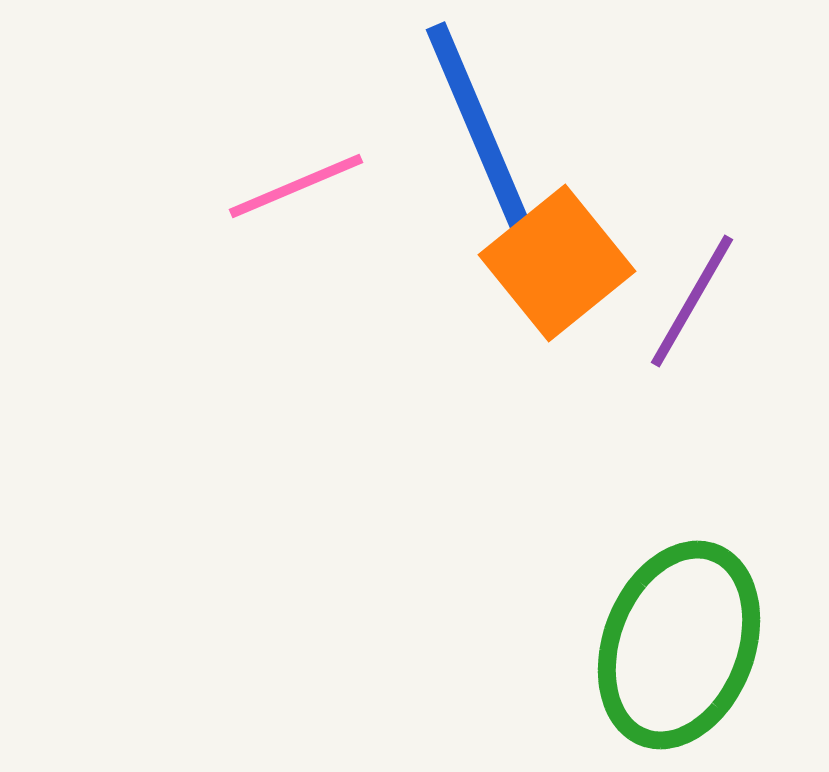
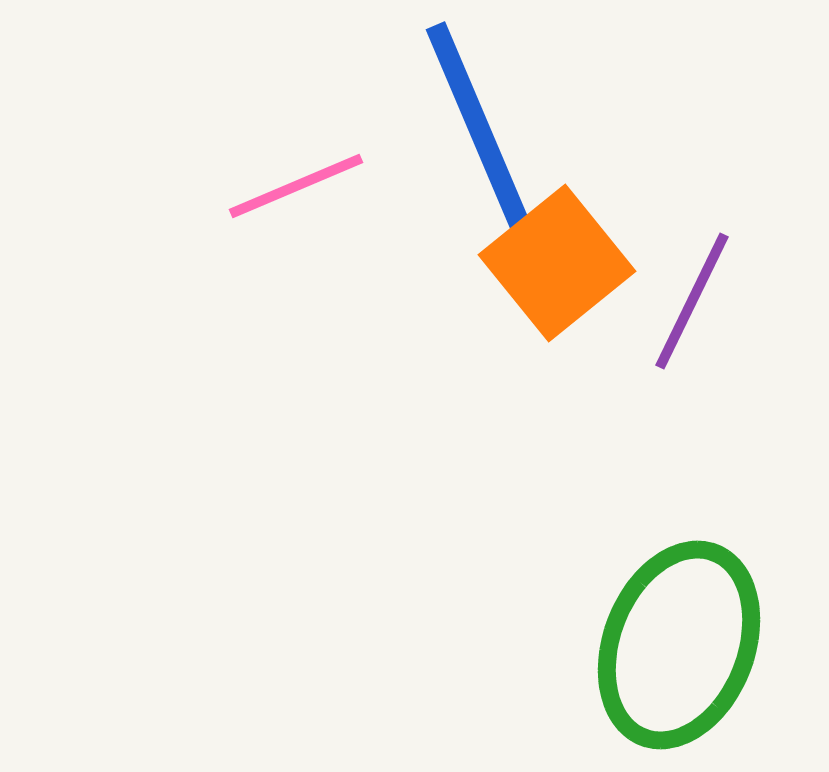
purple line: rotated 4 degrees counterclockwise
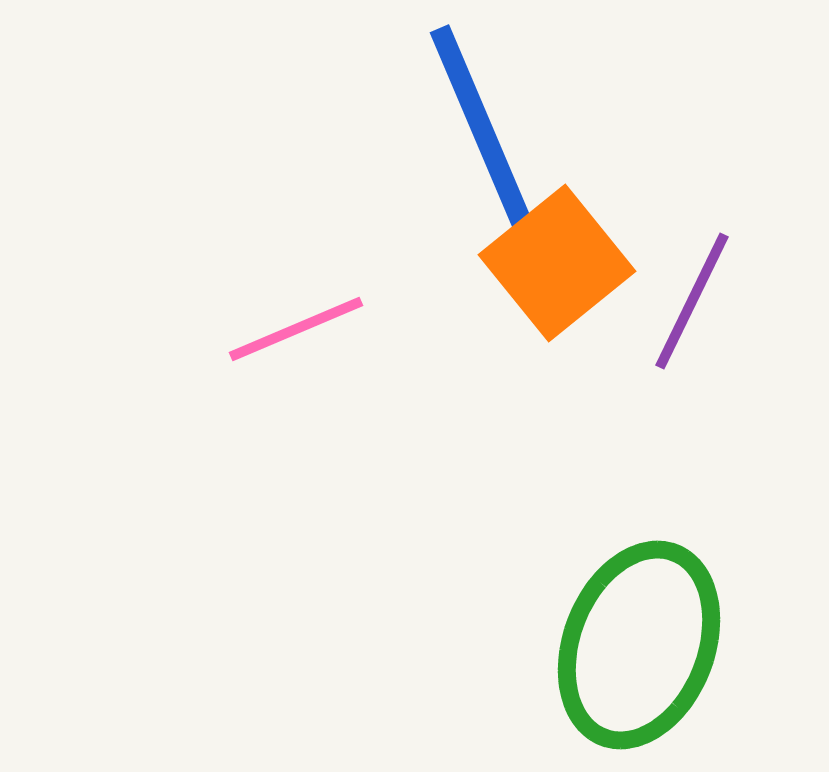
blue line: moved 4 px right, 3 px down
pink line: moved 143 px down
green ellipse: moved 40 px left
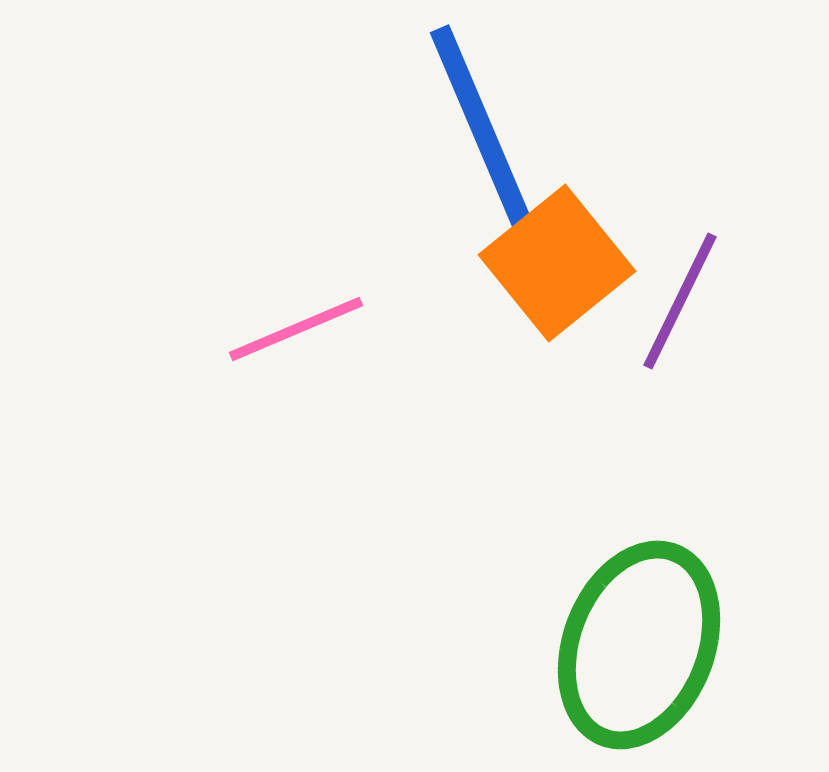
purple line: moved 12 px left
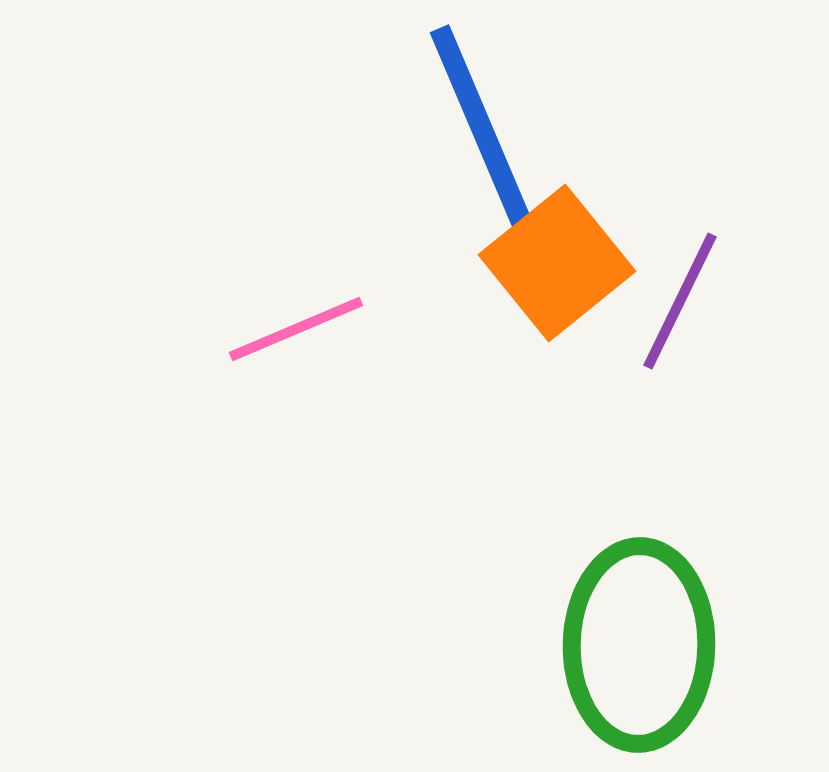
green ellipse: rotated 20 degrees counterclockwise
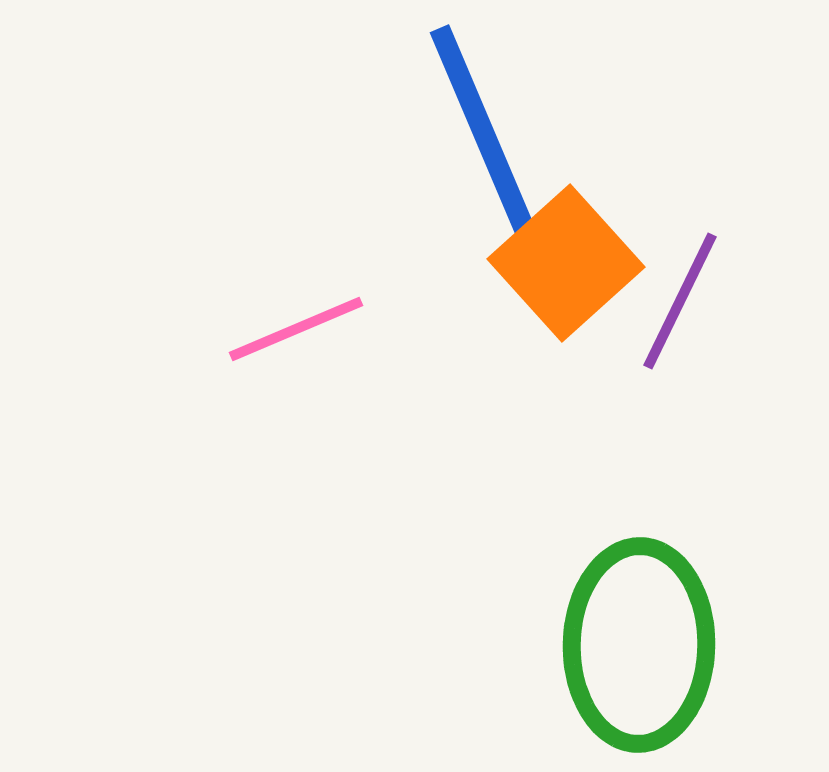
orange square: moved 9 px right; rotated 3 degrees counterclockwise
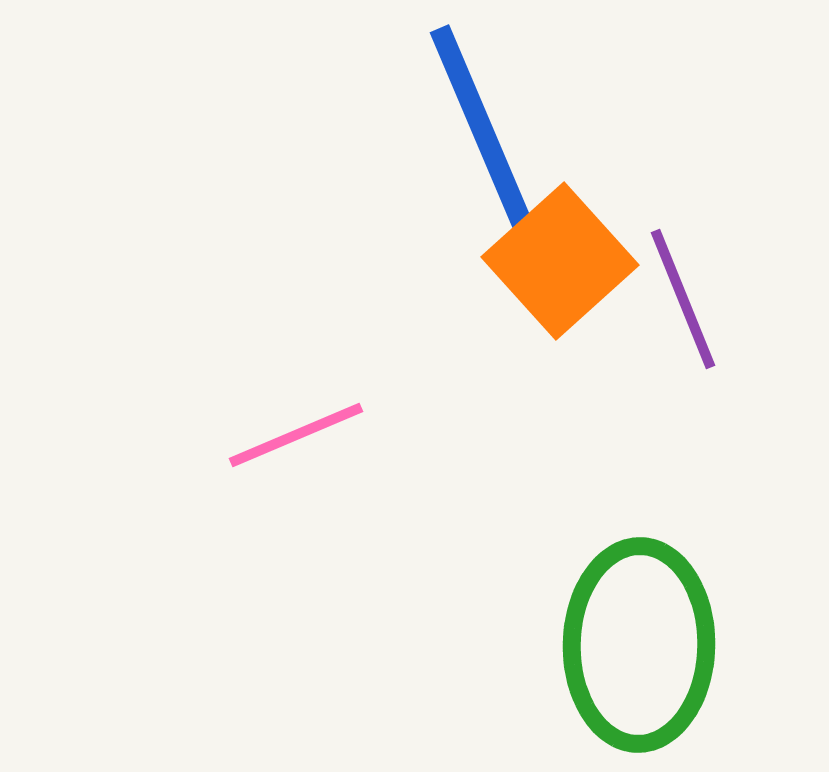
orange square: moved 6 px left, 2 px up
purple line: moved 3 px right, 2 px up; rotated 48 degrees counterclockwise
pink line: moved 106 px down
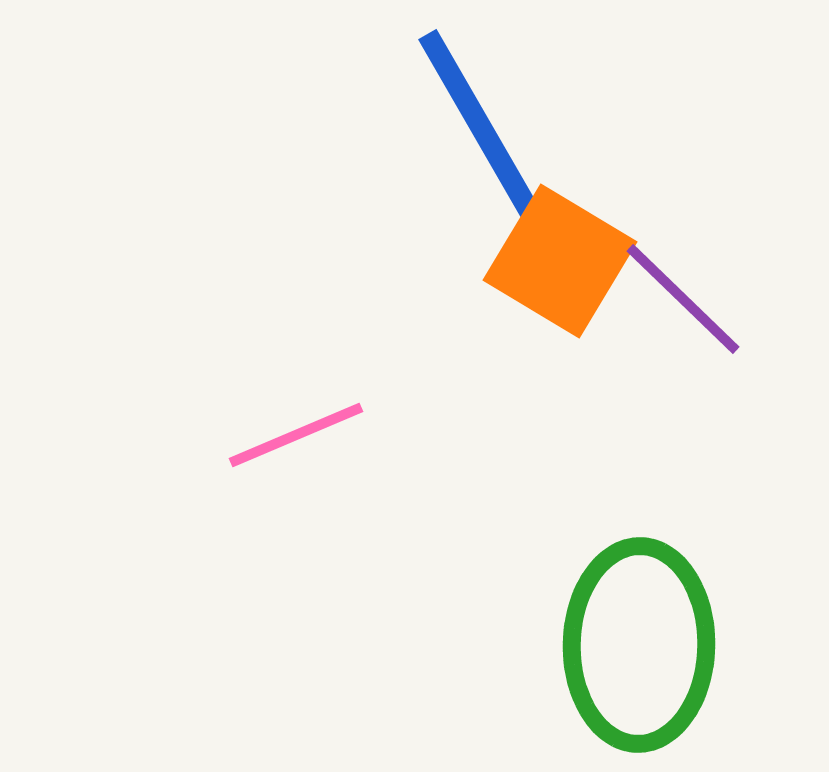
blue line: rotated 7 degrees counterclockwise
orange square: rotated 17 degrees counterclockwise
purple line: rotated 24 degrees counterclockwise
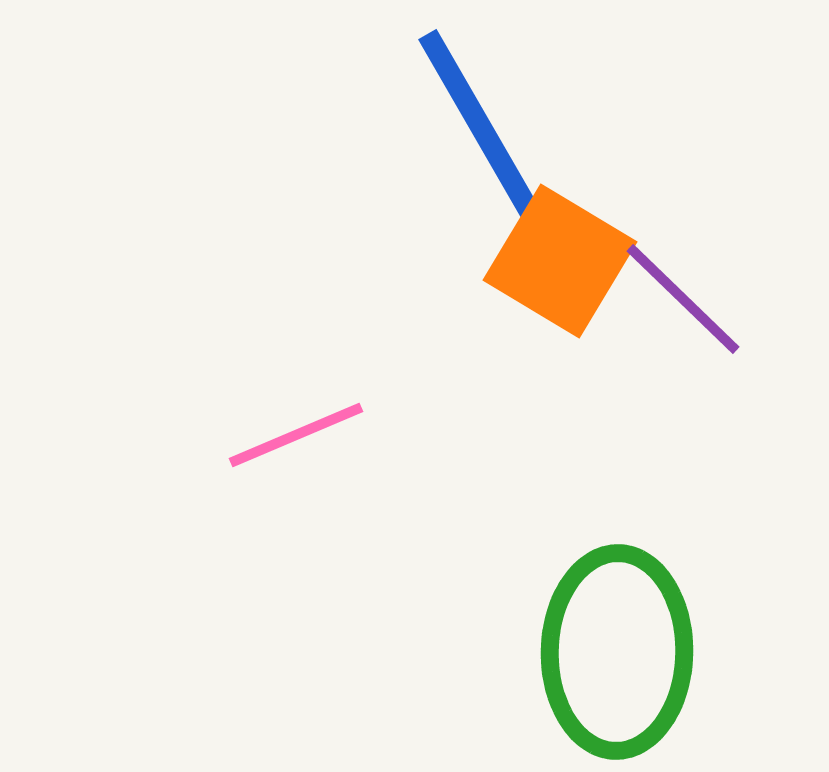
green ellipse: moved 22 px left, 7 px down
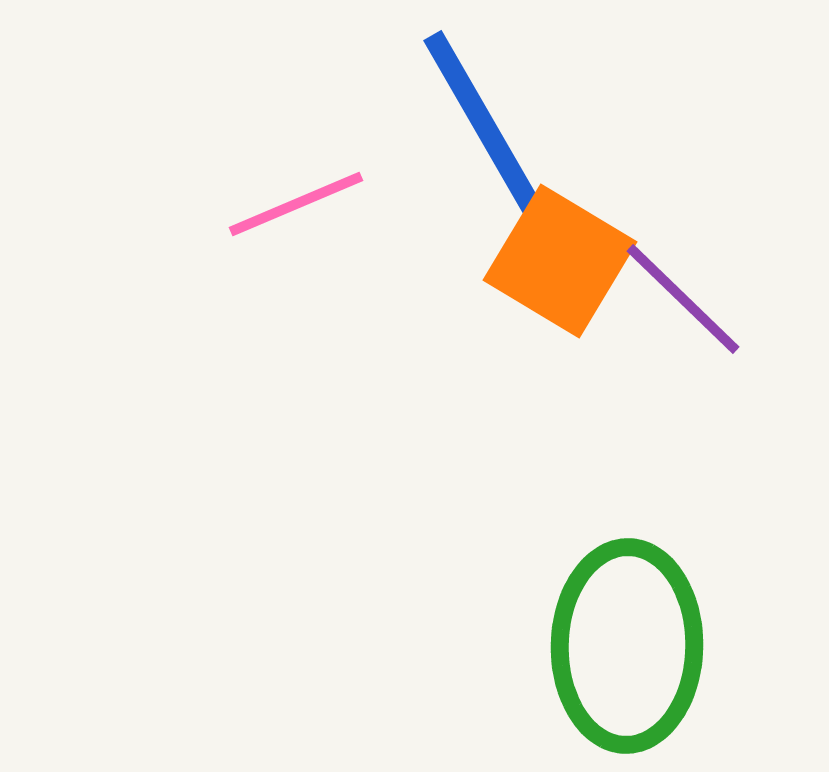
blue line: moved 5 px right, 1 px down
pink line: moved 231 px up
green ellipse: moved 10 px right, 6 px up
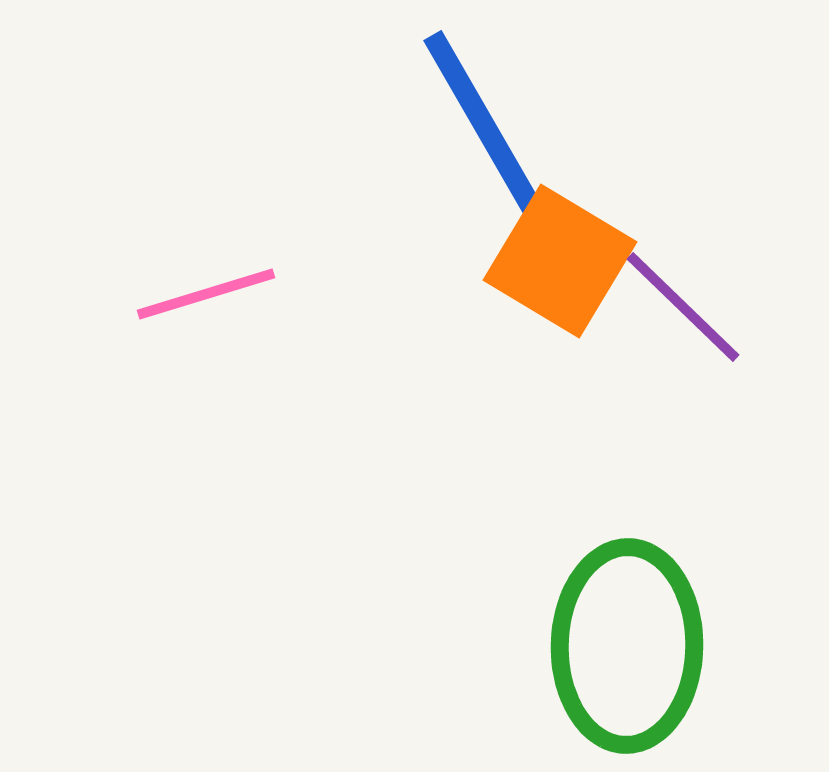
pink line: moved 90 px left, 90 px down; rotated 6 degrees clockwise
purple line: moved 8 px down
